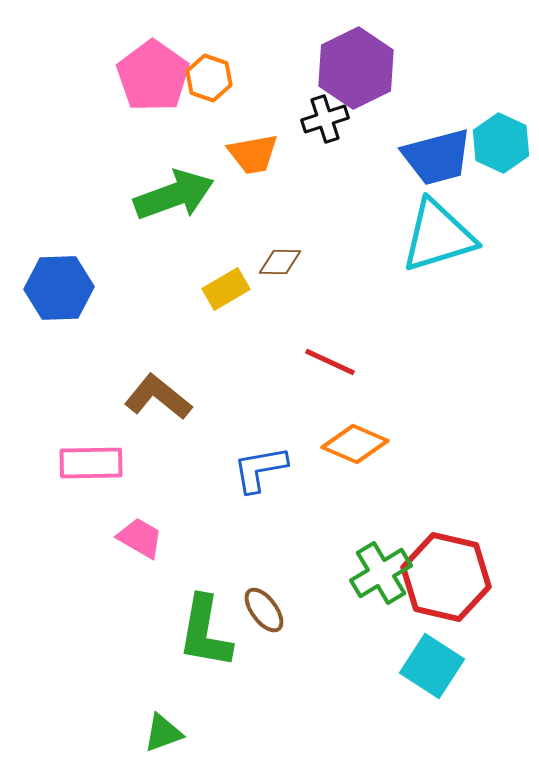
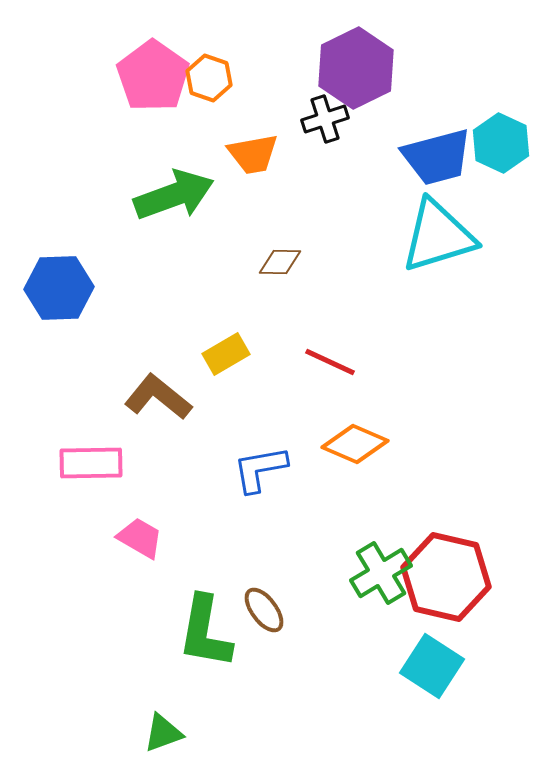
yellow rectangle: moved 65 px down
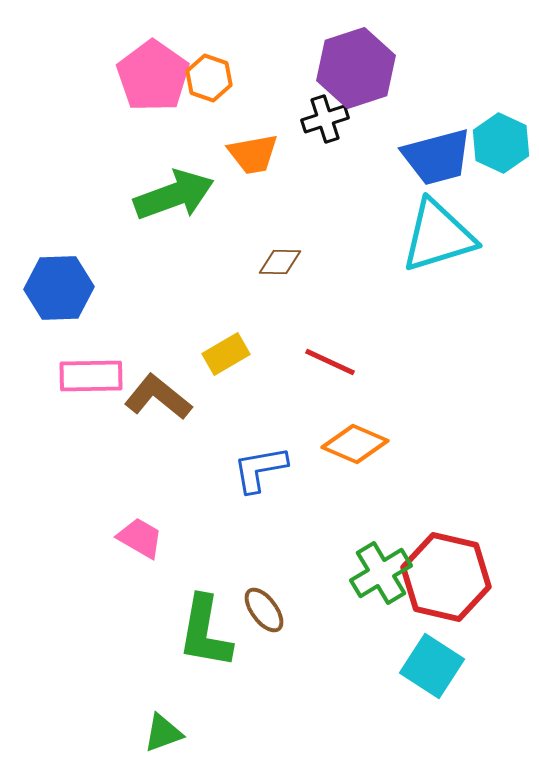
purple hexagon: rotated 8 degrees clockwise
pink rectangle: moved 87 px up
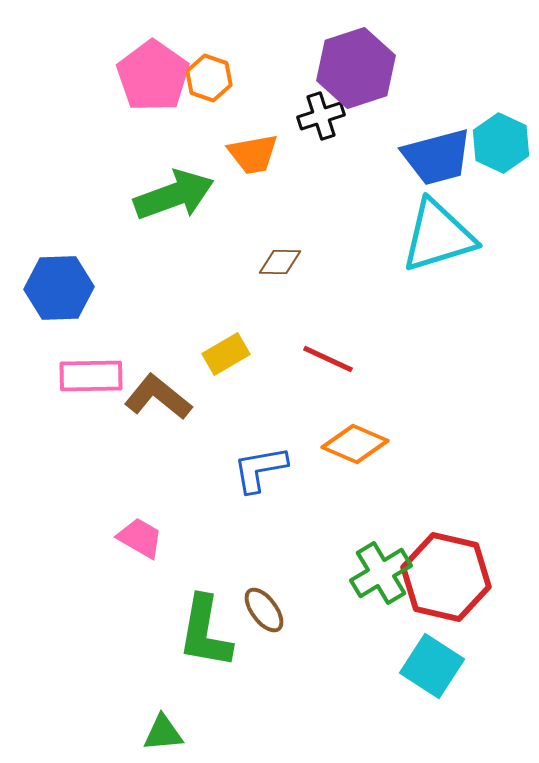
black cross: moved 4 px left, 3 px up
red line: moved 2 px left, 3 px up
green triangle: rotated 15 degrees clockwise
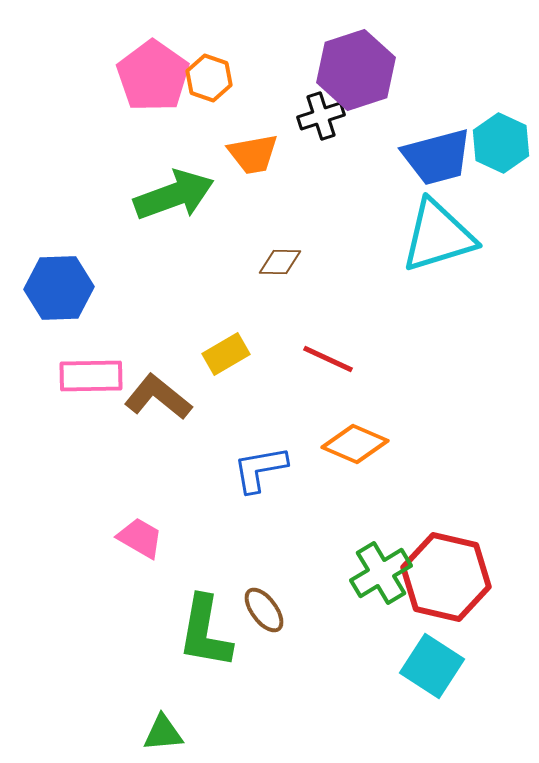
purple hexagon: moved 2 px down
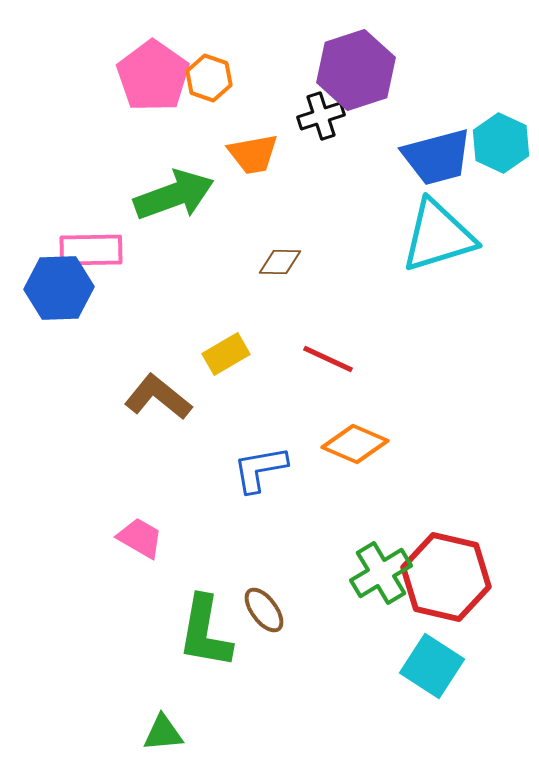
pink rectangle: moved 126 px up
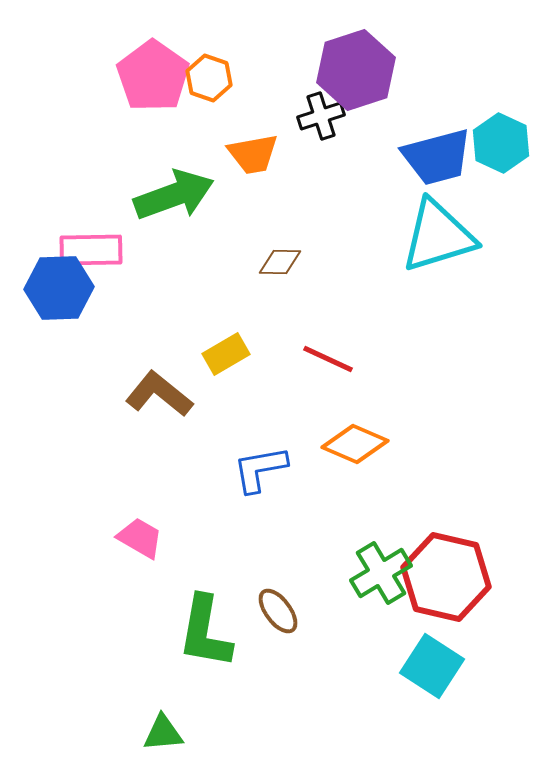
brown L-shape: moved 1 px right, 3 px up
brown ellipse: moved 14 px right, 1 px down
